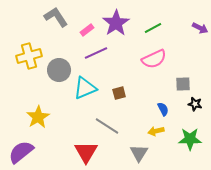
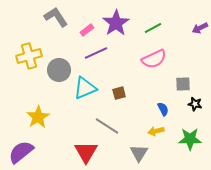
purple arrow: rotated 126 degrees clockwise
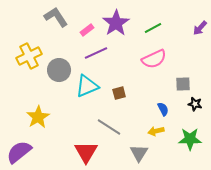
purple arrow: rotated 21 degrees counterclockwise
yellow cross: rotated 10 degrees counterclockwise
cyan triangle: moved 2 px right, 2 px up
gray line: moved 2 px right, 1 px down
purple semicircle: moved 2 px left
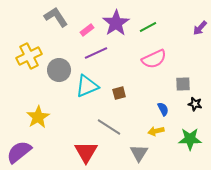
green line: moved 5 px left, 1 px up
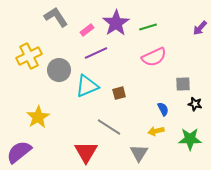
green line: rotated 12 degrees clockwise
pink semicircle: moved 2 px up
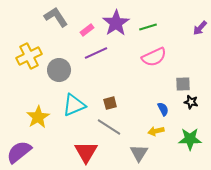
cyan triangle: moved 13 px left, 19 px down
brown square: moved 9 px left, 10 px down
black star: moved 4 px left, 2 px up
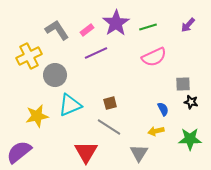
gray L-shape: moved 1 px right, 13 px down
purple arrow: moved 12 px left, 3 px up
gray circle: moved 4 px left, 5 px down
cyan triangle: moved 4 px left
yellow star: moved 1 px left, 1 px up; rotated 20 degrees clockwise
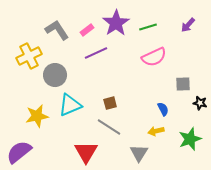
black star: moved 9 px right, 1 px down
green star: rotated 20 degrees counterclockwise
